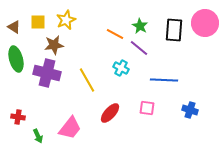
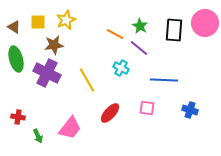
purple cross: rotated 12 degrees clockwise
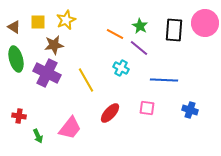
yellow line: moved 1 px left
red cross: moved 1 px right, 1 px up
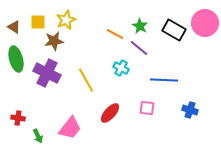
black rectangle: rotated 65 degrees counterclockwise
brown star: moved 4 px up
red cross: moved 1 px left, 2 px down
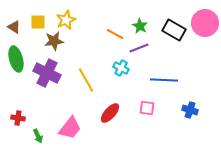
purple line: rotated 60 degrees counterclockwise
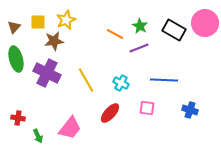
brown triangle: rotated 40 degrees clockwise
cyan cross: moved 15 px down
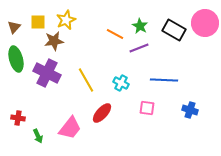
red ellipse: moved 8 px left
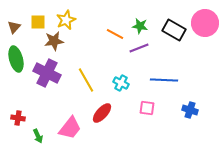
green star: rotated 21 degrees counterclockwise
